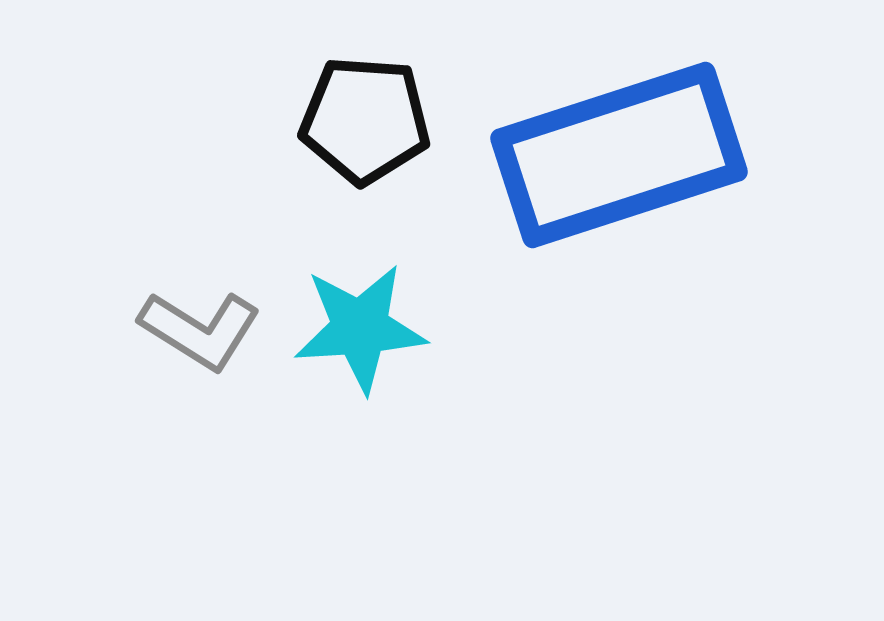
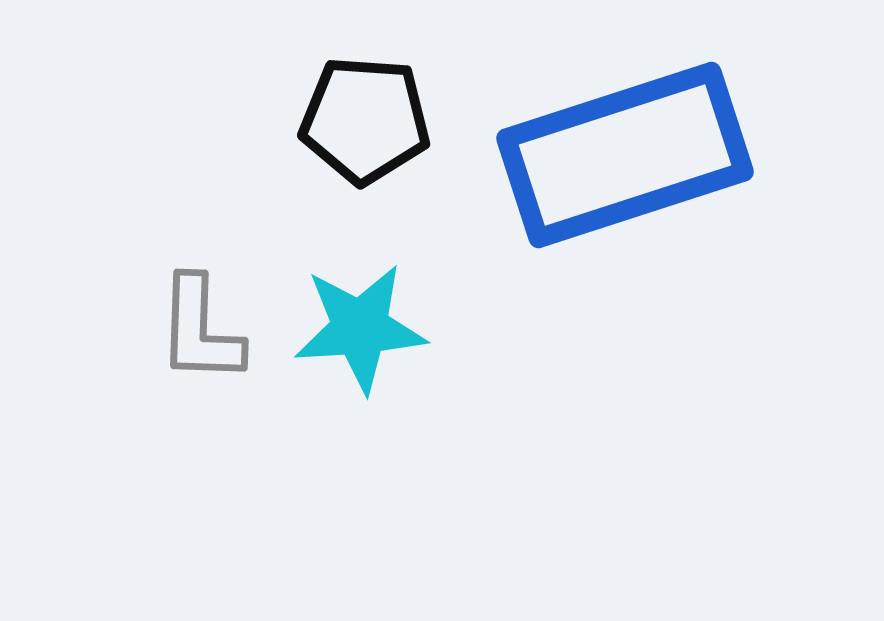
blue rectangle: moved 6 px right
gray L-shape: rotated 60 degrees clockwise
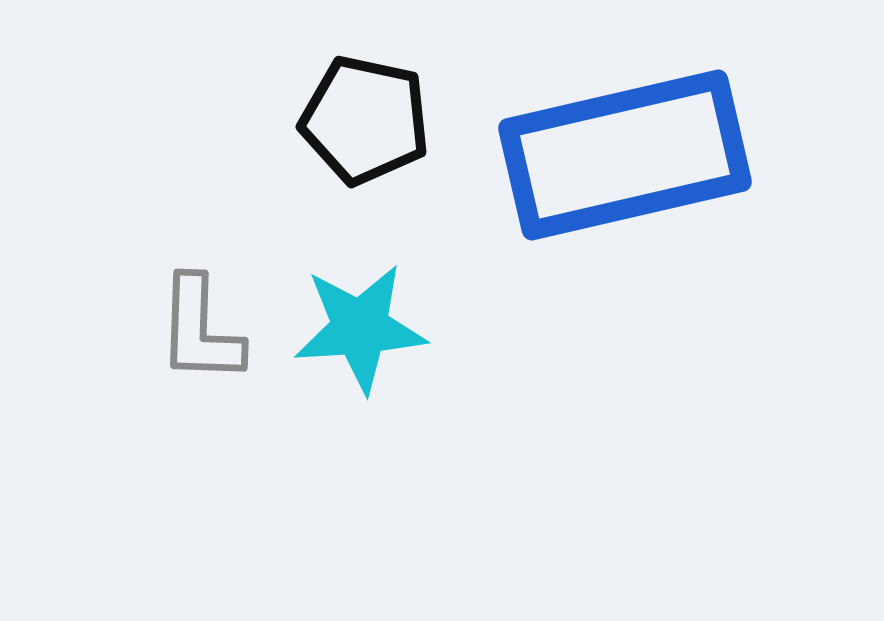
black pentagon: rotated 8 degrees clockwise
blue rectangle: rotated 5 degrees clockwise
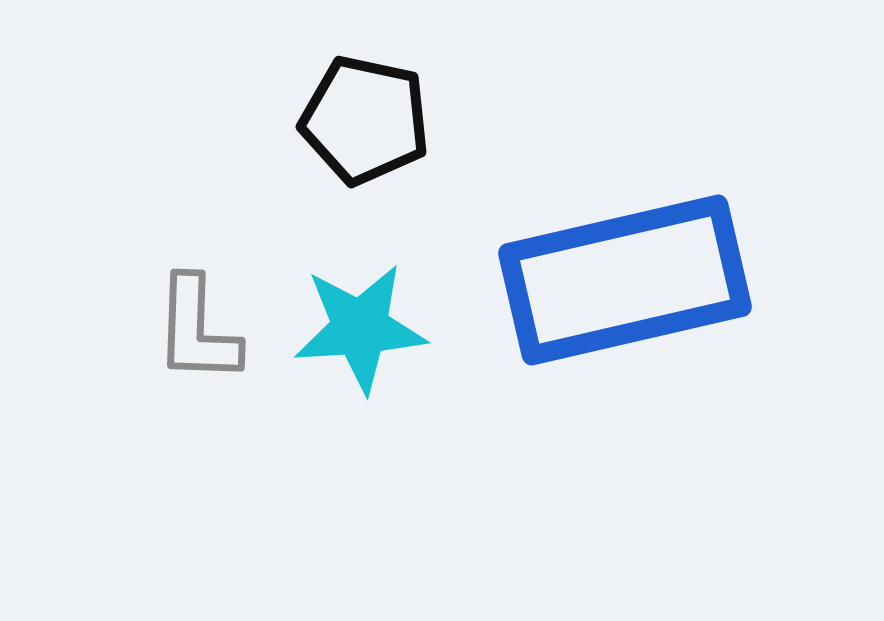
blue rectangle: moved 125 px down
gray L-shape: moved 3 px left
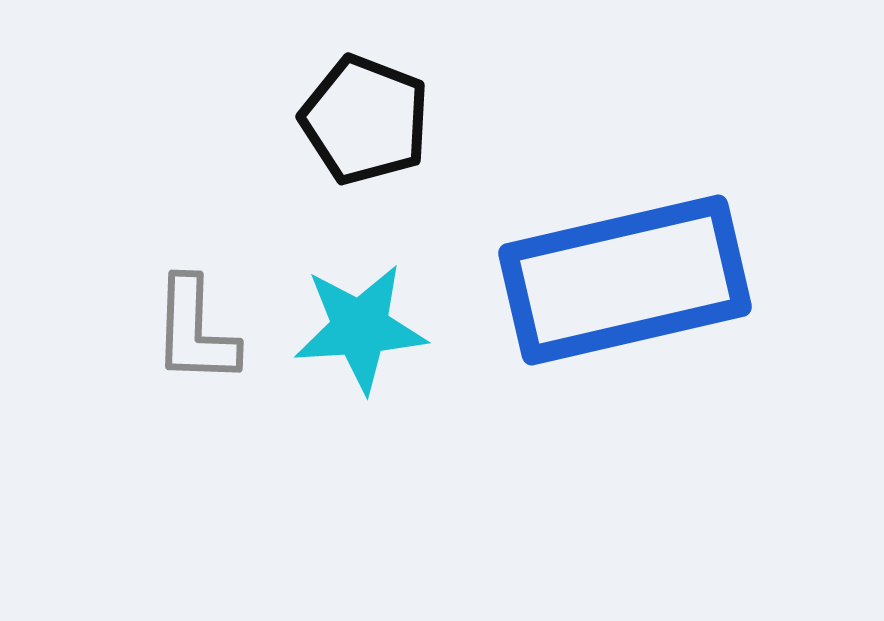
black pentagon: rotated 9 degrees clockwise
gray L-shape: moved 2 px left, 1 px down
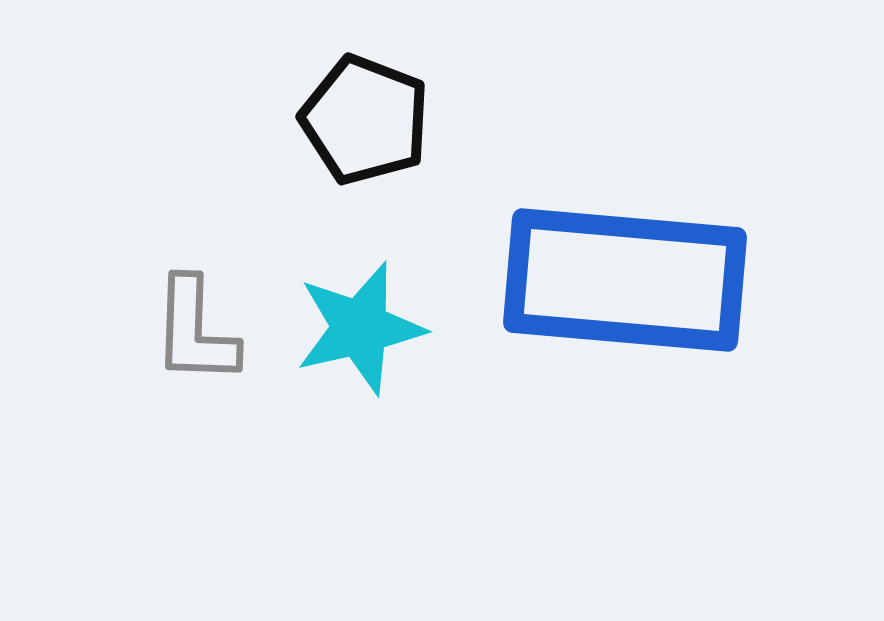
blue rectangle: rotated 18 degrees clockwise
cyan star: rotated 9 degrees counterclockwise
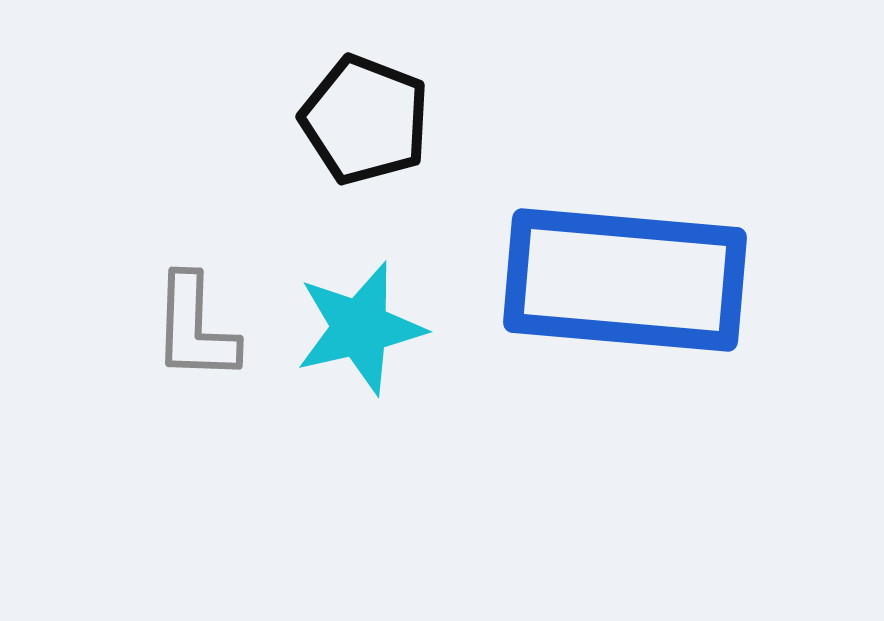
gray L-shape: moved 3 px up
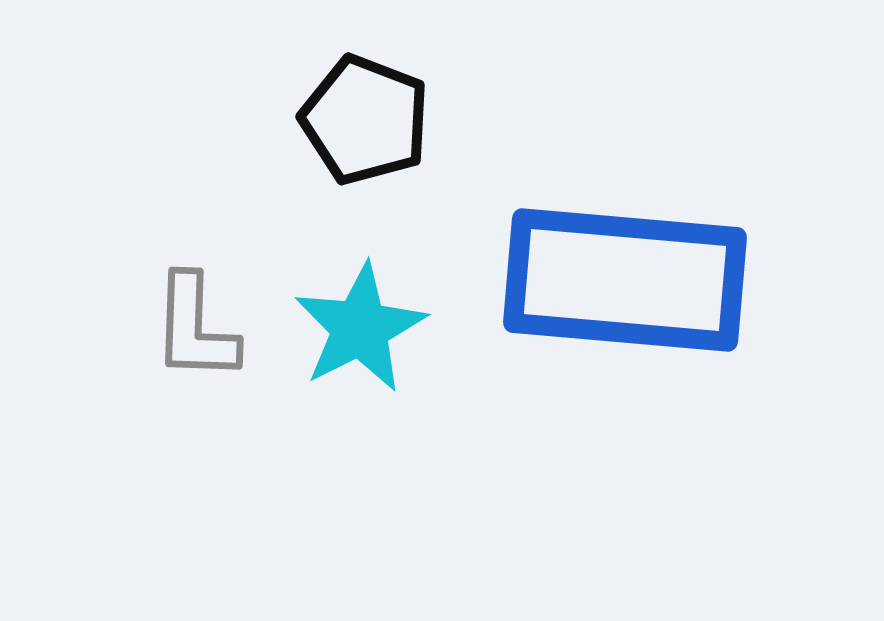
cyan star: rotated 14 degrees counterclockwise
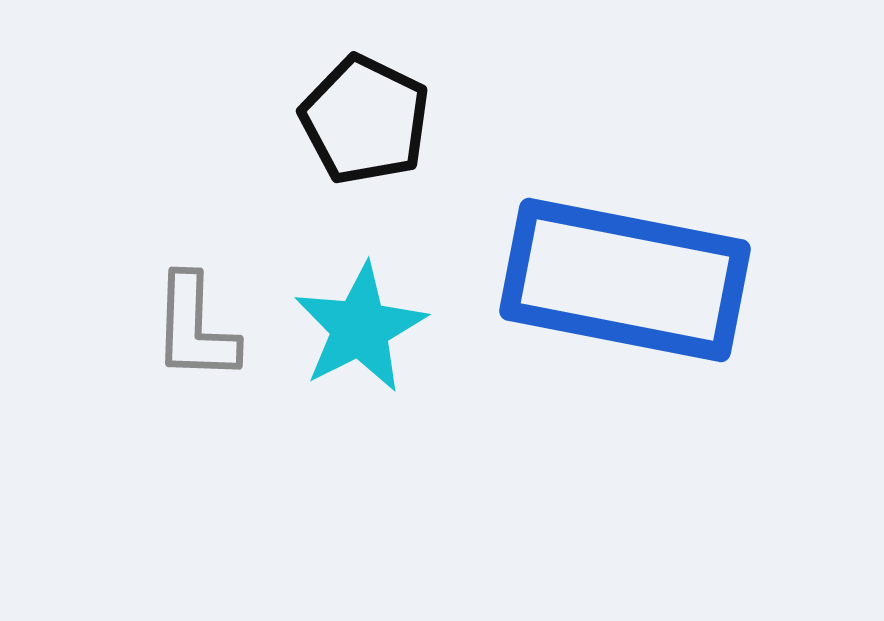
black pentagon: rotated 5 degrees clockwise
blue rectangle: rotated 6 degrees clockwise
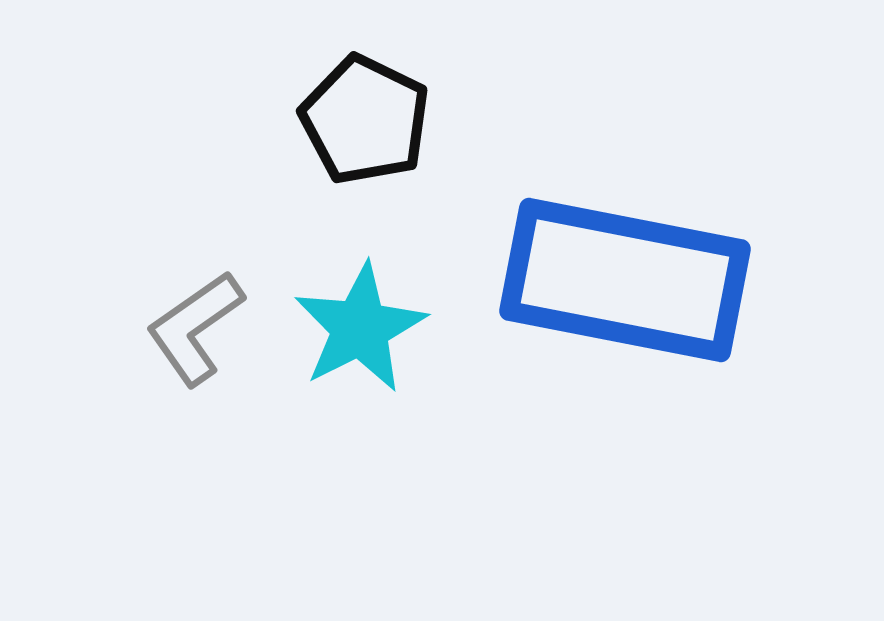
gray L-shape: rotated 53 degrees clockwise
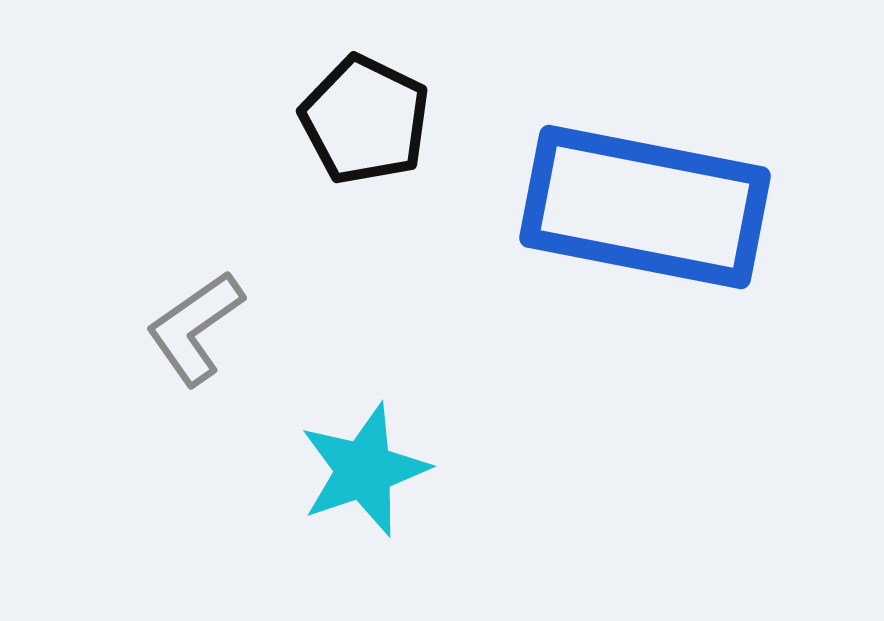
blue rectangle: moved 20 px right, 73 px up
cyan star: moved 4 px right, 142 px down; rotated 8 degrees clockwise
